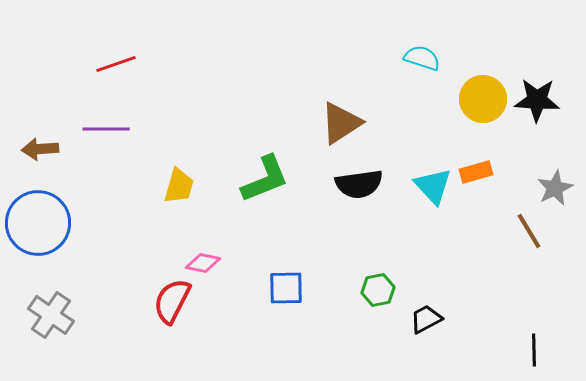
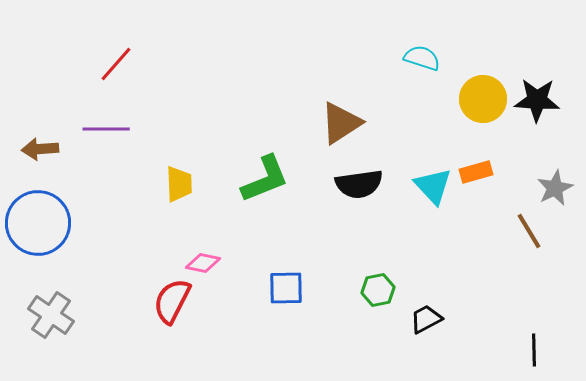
red line: rotated 30 degrees counterclockwise
yellow trapezoid: moved 2 px up; rotated 18 degrees counterclockwise
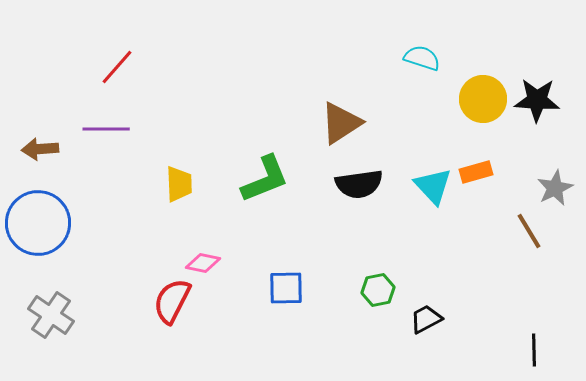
red line: moved 1 px right, 3 px down
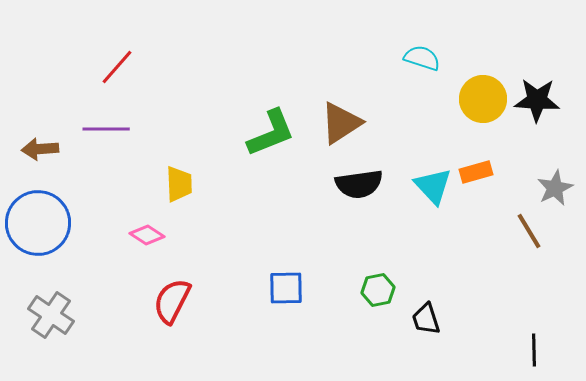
green L-shape: moved 6 px right, 46 px up
pink diamond: moved 56 px left, 28 px up; rotated 20 degrees clockwise
black trapezoid: rotated 80 degrees counterclockwise
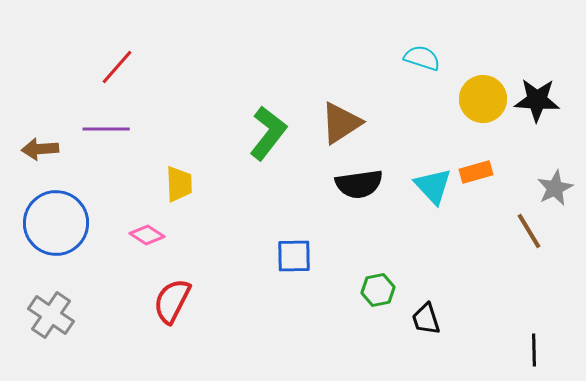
green L-shape: moved 3 px left; rotated 30 degrees counterclockwise
blue circle: moved 18 px right
blue square: moved 8 px right, 32 px up
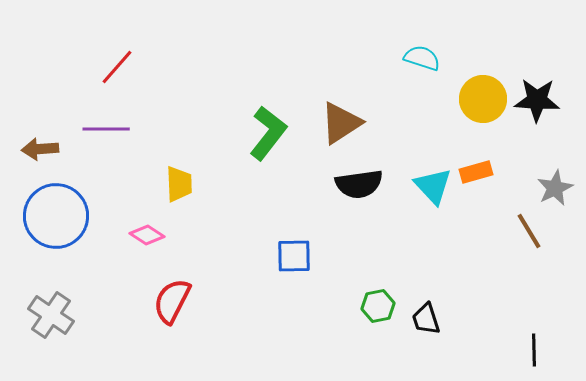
blue circle: moved 7 px up
green hexagon: moved 16 px down
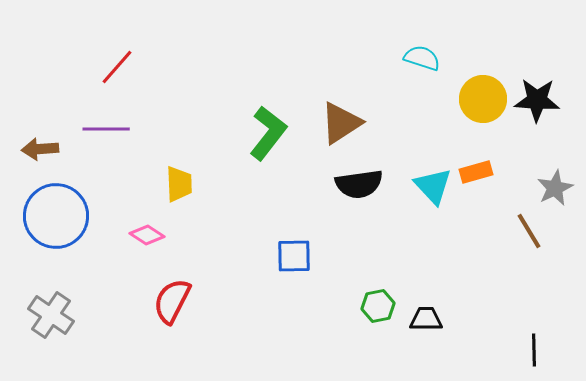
black trapezoid: rotated 108 degrees clockwise
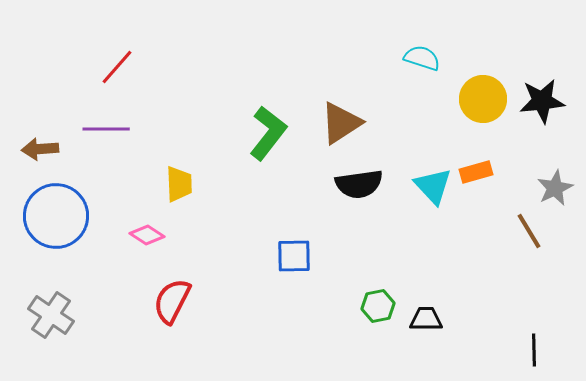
black star: moved 5 px right, 1 px down; rotated 9 degrees counterclockwise
